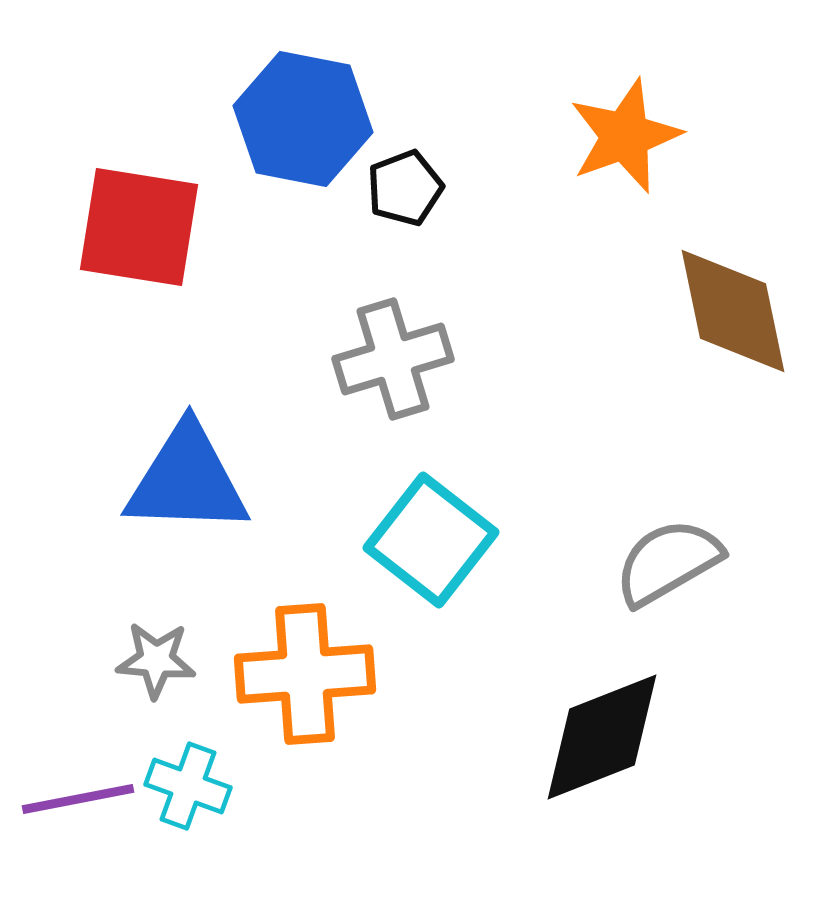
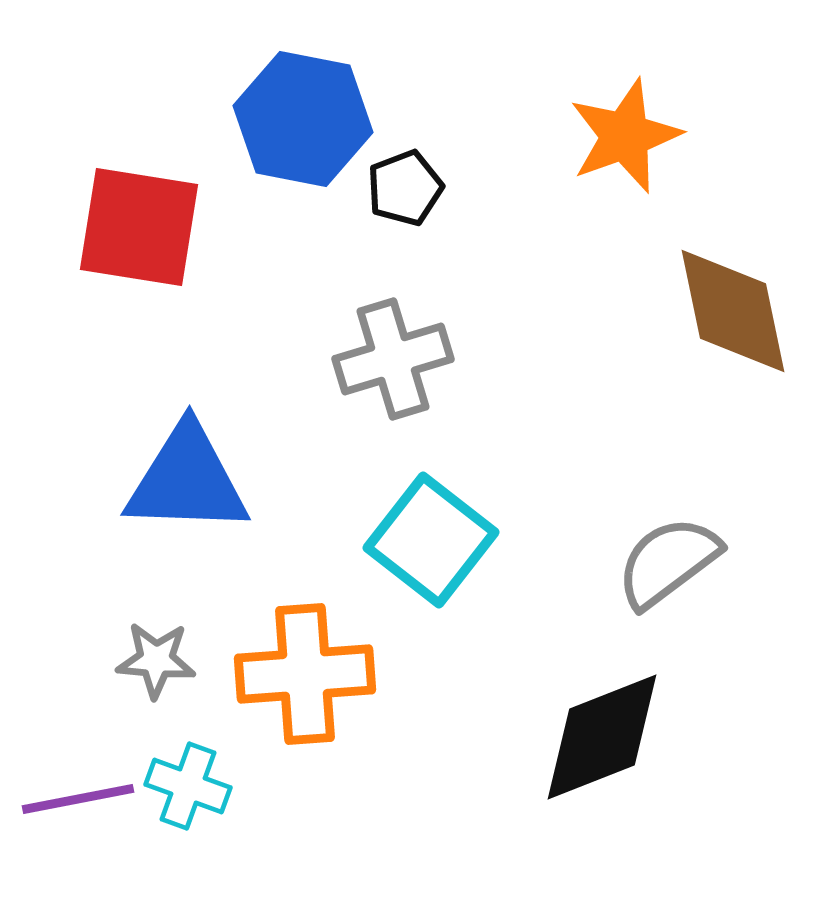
gray semicircle: rotated 7 degrees counterclockwise
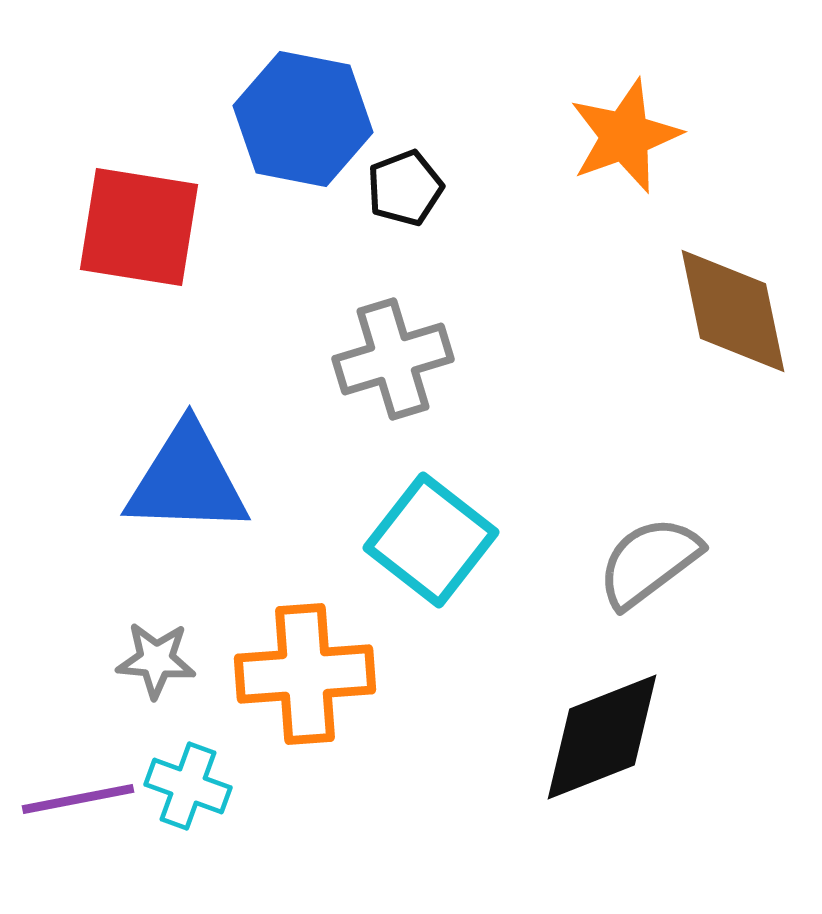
gray semicircle: moved 19 px left
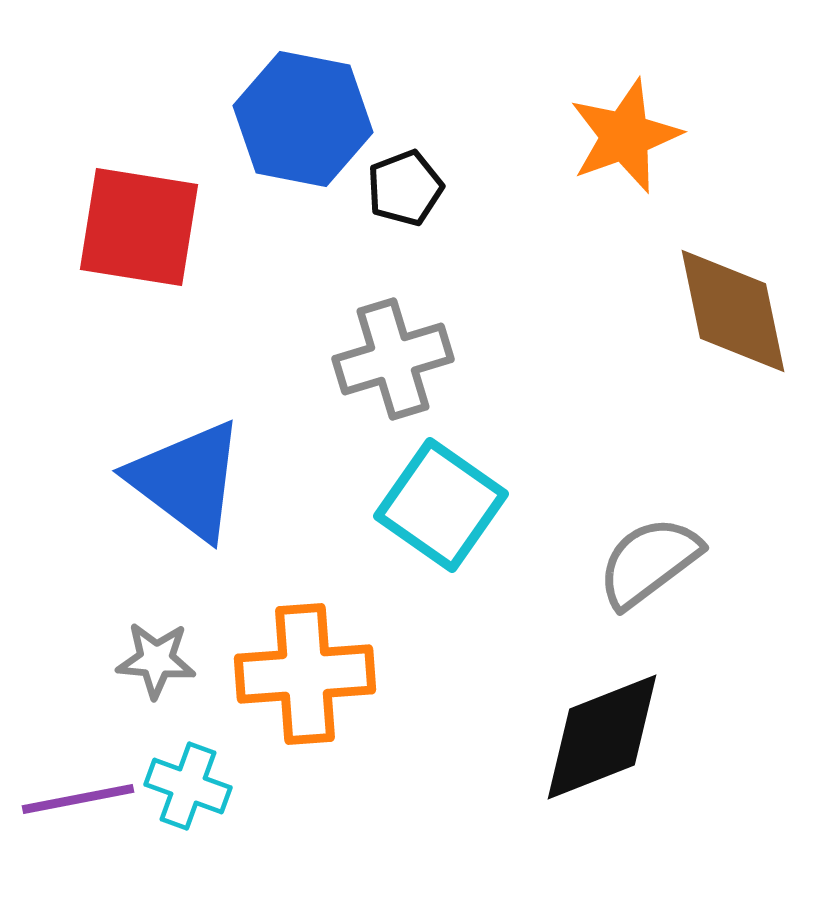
blue triangle: rotated 35 degrees clockwise
cyan square: moved 10 px right, 35 px up; rotated 3 degrees counterclockwise
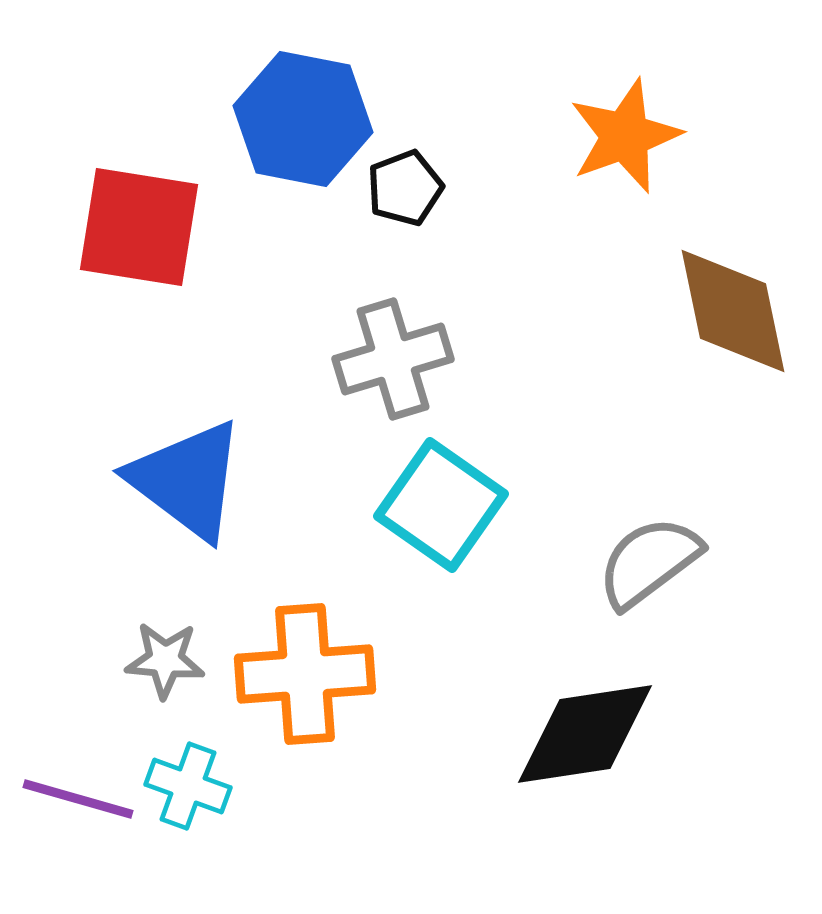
gray star: moved 9 px right
black diamond: moved 17 px left, 3 px up; rotated 13 degrees clockwise
purple line: rotated 27 degrees clockwise
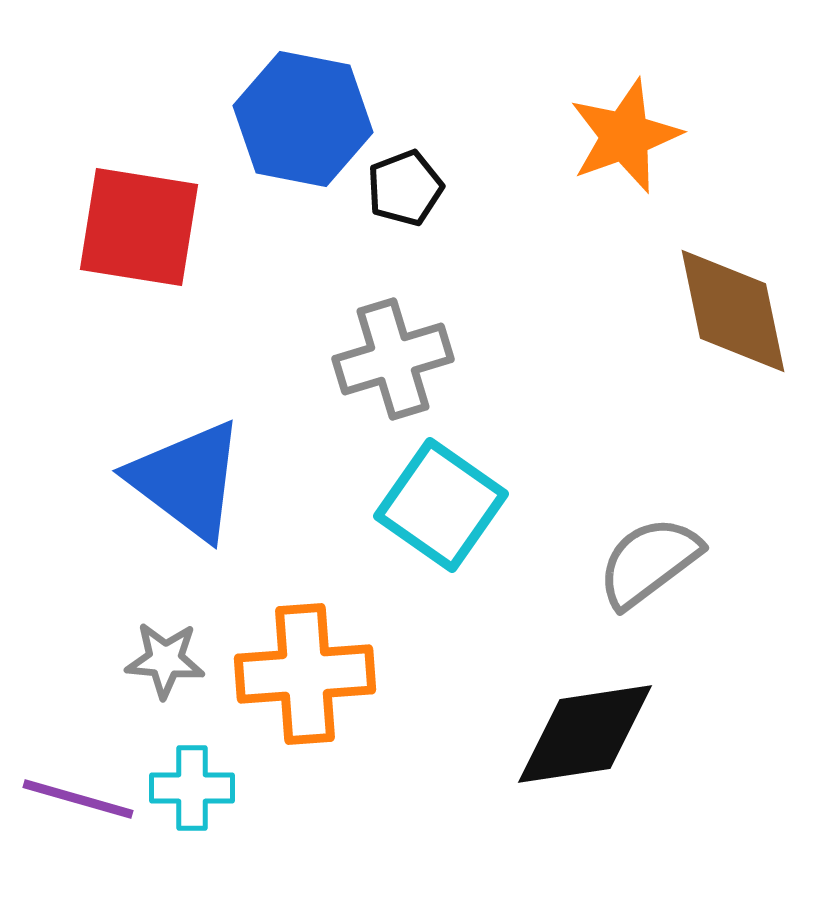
cyan cross: moved 4 px right, 2 px down; rotated 20 degrees counterclockwise
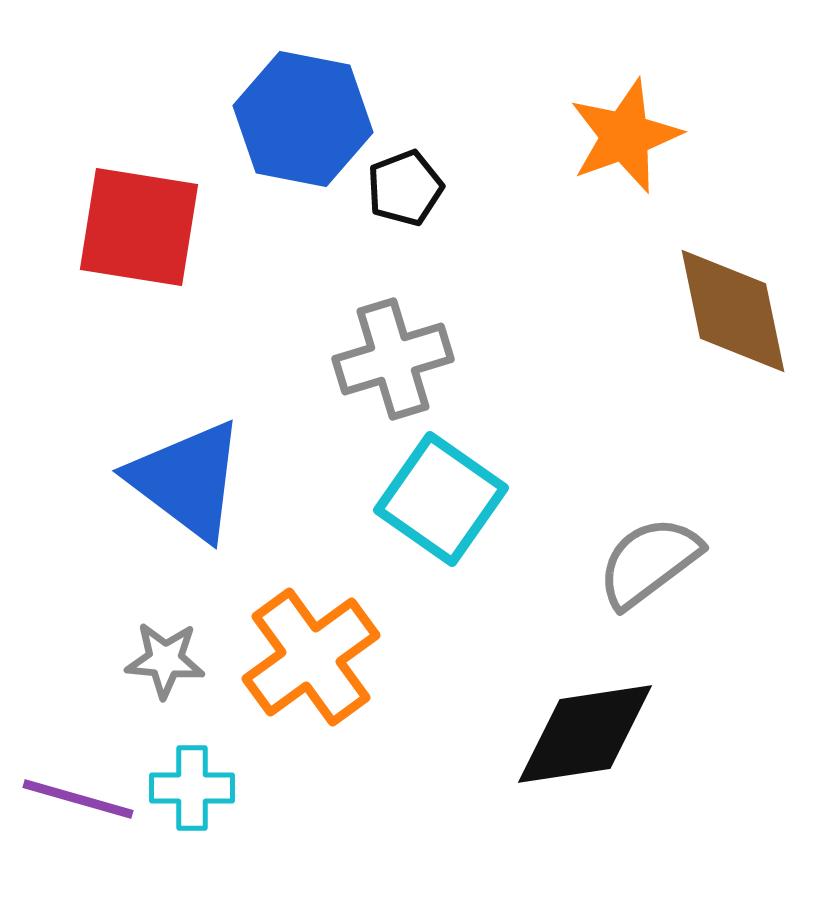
cyan square: moved 6 px up
orange cross: moved 6 px right, 17 px up; rotated 32 degrees counterclockwise
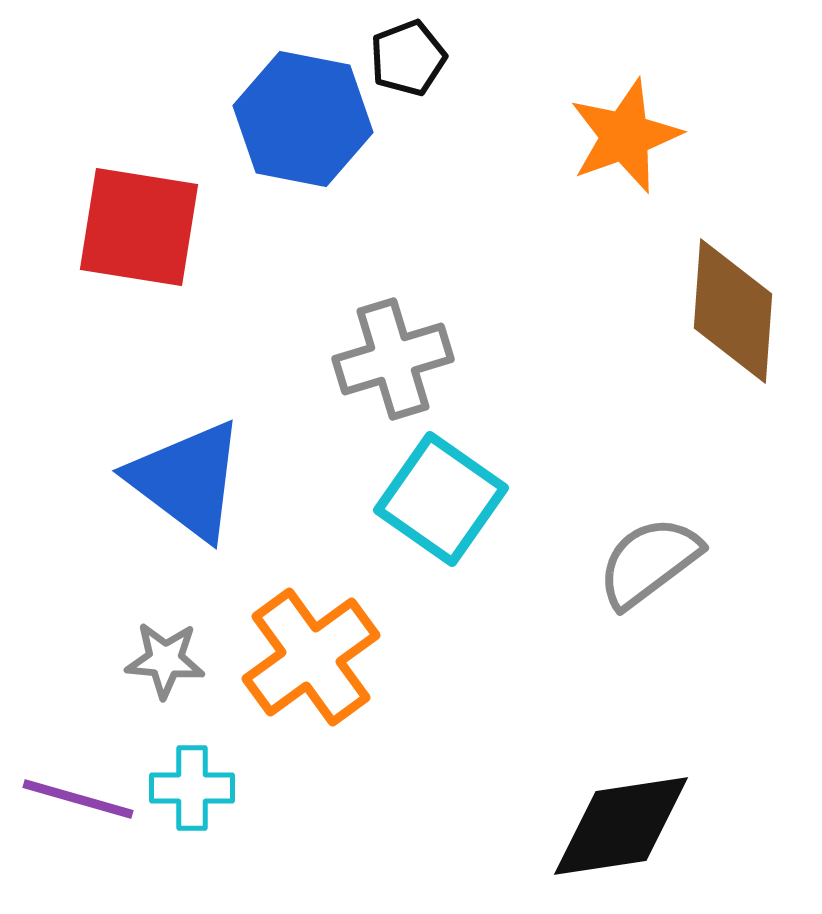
black pentagon: moved 3 px right, 130 px up
brown diamond: rotated 16 degrees clockwise
black diamond: moved 36 px right, 92 px down
